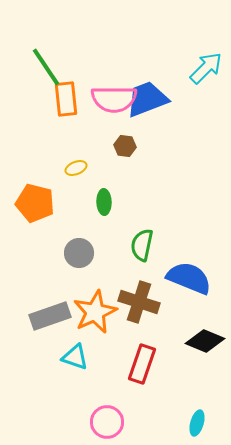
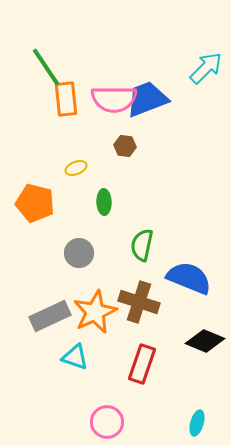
gray rectangle: rotated 6 degrees counterclockwise
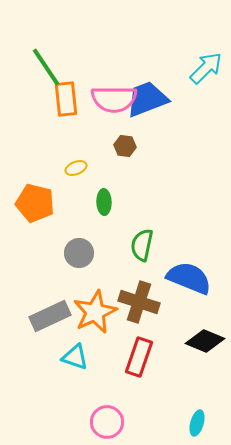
red rectangle: moved 3 px left, 7 px up
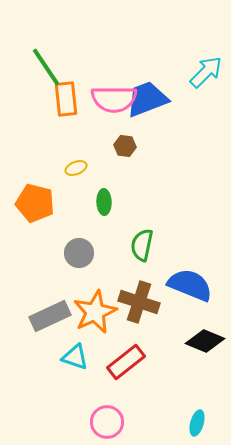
cyan arrow: moved 4 px down
blue semicircle: moved 1 px right, 7 px down
red rectangle: moved 13 px left, 5 px down; rotated 33 degrees clockwise
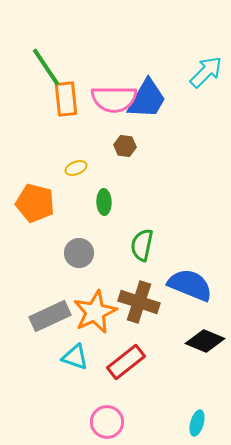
blue trapezoid: rotated 141 degrees clockwise
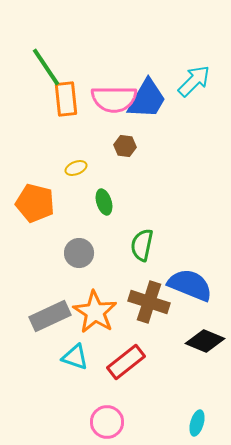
cyan arrow: moved 12 px left, 9 px down
green ellipse: rotated 15 degrees counterclockwise
brown cross: moved 10 px right
orange star: rotated 15 degrees counterclockwise
